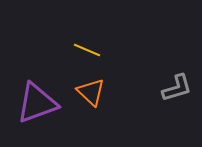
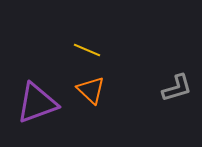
orange triangle: moved 2 px up
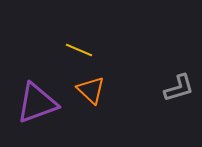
yellow line: moved 8 px left
gray L-shape: moved 2 px right
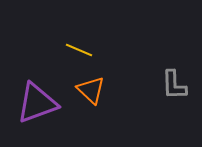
gray L-shape: moved 5 px left, 3 px up; rotated 104 degrees clockwise
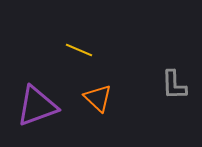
orange triangle: moved 7 px right, 8 px down
purple triangle: moved 3 px down
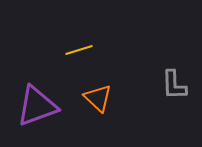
yellow line: rotated 40 degrees counterclockwise
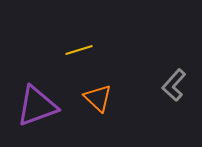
gray L-shape: rotated 44 degrees clockwise
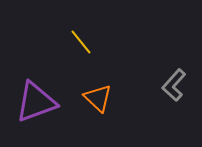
yellow line: moved 2 px right, 8 px up; rotated 68 degrees clockwise
purple triangle: moved 1 px left, 4 px up
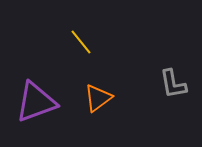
gray L-shape: moved 1 px left, 1 px up; rotated 52 degrees counterclockwise
orange triangle: rotated 40 degrees clockwise
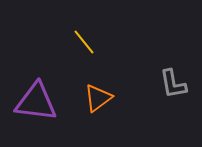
yellow line: moved 3 px right
purple triangle: rotated 27 degrees clockwise
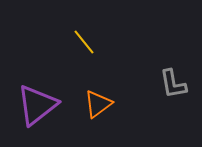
orange triangle: moved 6 px down
purple triangle: moved 1 px right, 3 px down; rotated 45 degrees counterclockwise
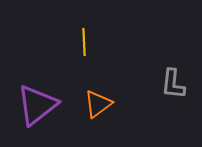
yellow line: rotated 36 degrees clockwise
gray L-shape: rotated 16 degrees clockwise
